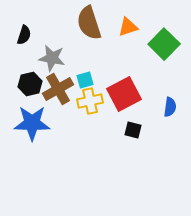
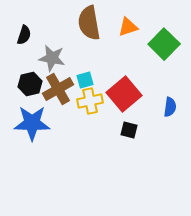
brown semicircle: rotated 8 degrees clockwise
red square: rotated 12 degrees counterclockwise
black square: moved 4 px left
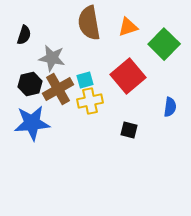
red square: moved 4 px right, 18 px up
blue star: rotated 6 degrees counterclockwise
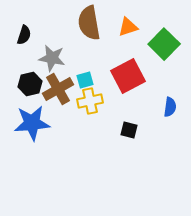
red square: rotated 12 degrees clockwise
